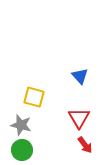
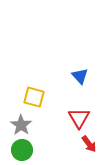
gray star: rotated 20 degrees clockwise
red arrow: moved 4 px right, 1 px up
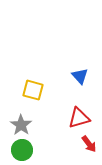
yellow square: moved 1 px left, 7 px up
red triangle: rotated 45 degrees clockwise
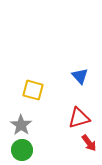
red arrow: moved 1 px up
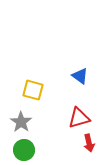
blue triangle: rotated 12 degrees counterclockwise
gray star: moved 3 px up
red arrow: rotated 24 degrees clockwise
green circle: moved 2 px right
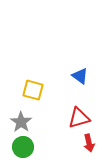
green circle: moved 1 px left, 3 px up
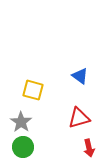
red arrow: moved 5 px down
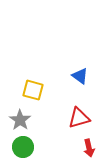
gray star: moved 1 px left, 2 px up
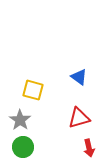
blue triangle: moved 1 px left, 1 px down
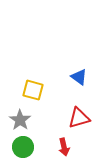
red arrow: moved 25 px left, 1 px up
